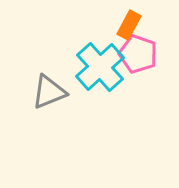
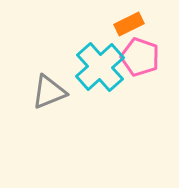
orange rectangle: moved 1 px up; rotated 36 degrees clockwise
pink pentagon: moved 2 px right, 3 px down
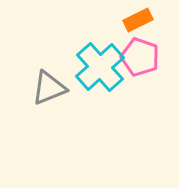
orange rectangle: moved 9 px right, 4 px up
gray triangle: moved 4 px up
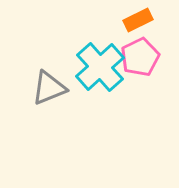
pink pentagon: rotated 27 degrees clockwise
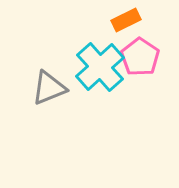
orange rectangle: moved 12 px left
pink pentagon: rotated 12 degrees counterclockwise
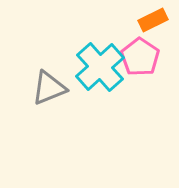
orange rectangle: moved 27 px right
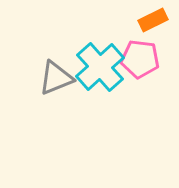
pink pentagon: moved 2 px down; rotated 27 degrees counterclockwise
gray triangle: moved 7 px right, 10 px up
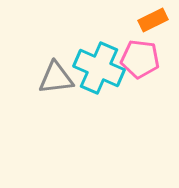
cyan cross: moved 1 px left, 1 px down; rotated 24 degrees counterclockwise
gray triangle: rotated 15 degrees clockwise
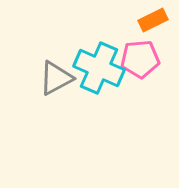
pink pentagon: rotated 12 degrees counterclockwise
gray triangle: rotated 21 degrees counterclockwise
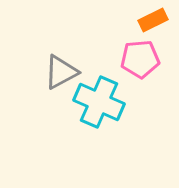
cyan cross: moved 34 px down
gray triangle: moved 5 px right, 6 px up
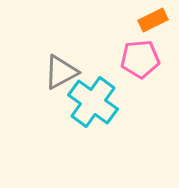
cyan cross: moved 6 px left; rotated 12 degrees clockwise
